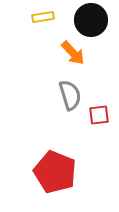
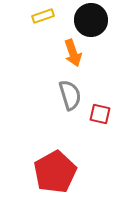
yellow rectangle: moved 1 px up; rotated 10 degrees counterclockwise
orange arrow: rotated 24 degrees clockwise
red square: moved 1 px right, 1 px up; rotated 20 degrees clockwise
red pentagon: rotated 21 degrees clockwise
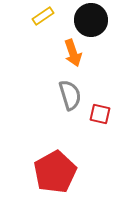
yellow rectangle: rotated 15 degrees counterclockwise
